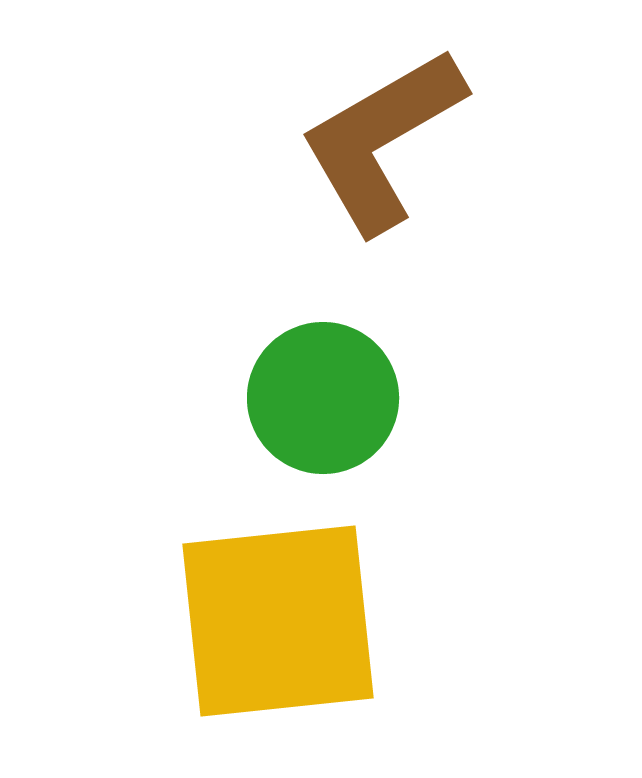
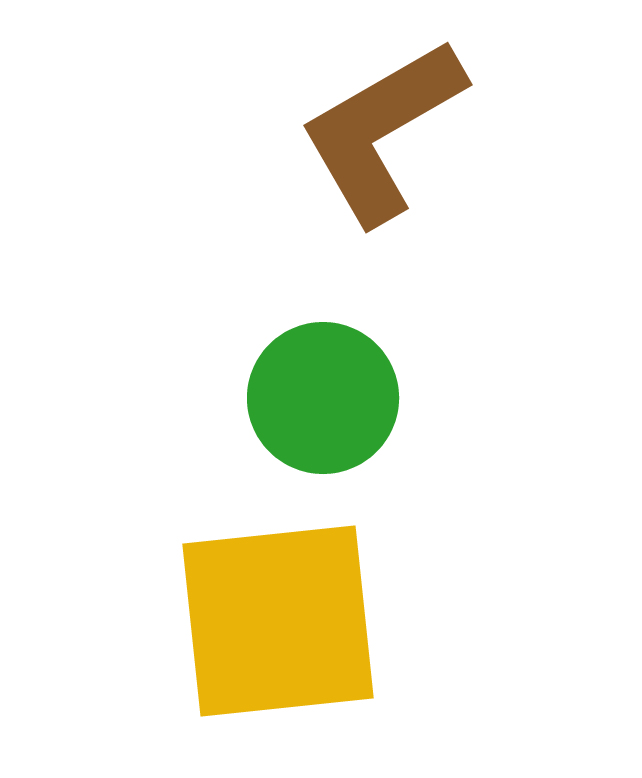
brown L-shape: moved 9 px up
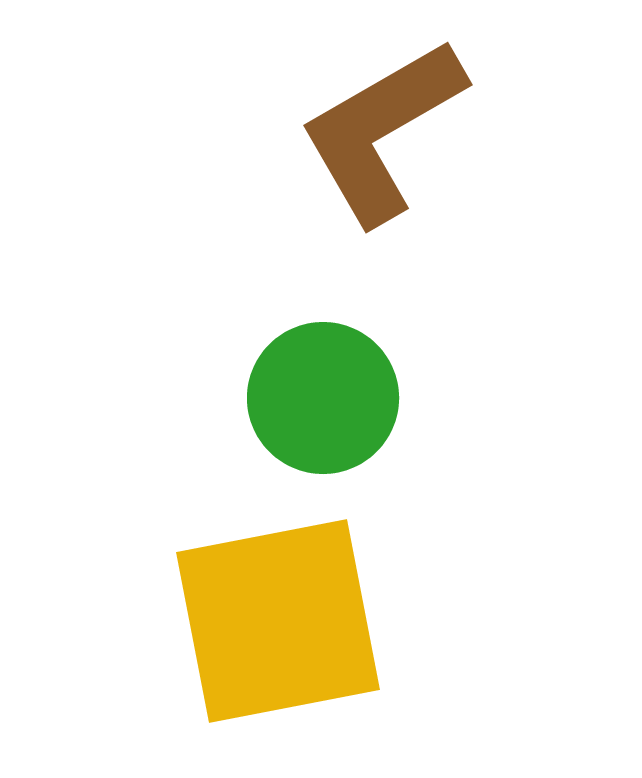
yellow square: rotated 5 degrees counterclockwise
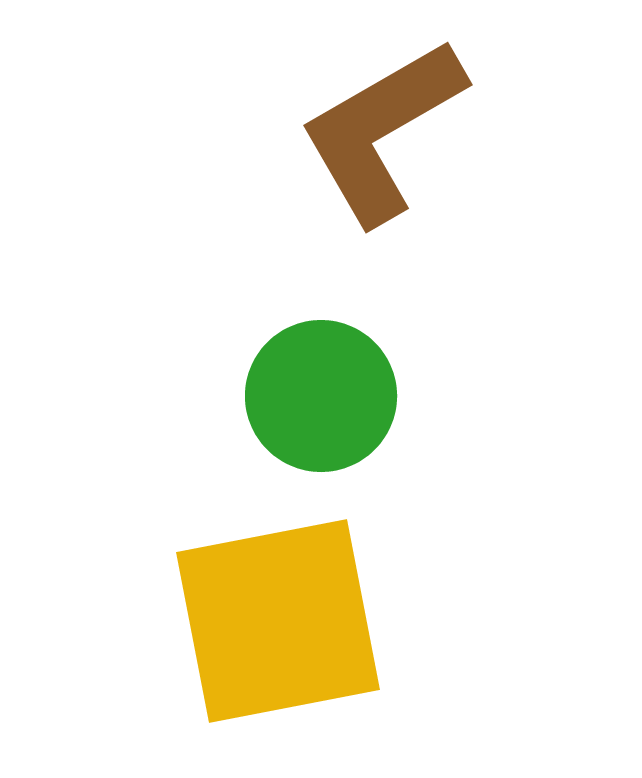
green circle: moved 2 px left, 2 px up
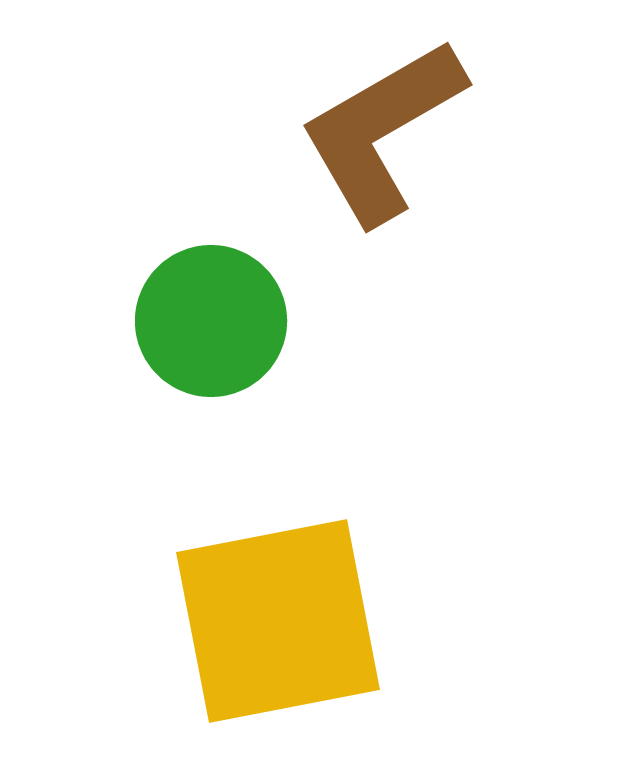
green circle: moved 110 px left, 75 px up
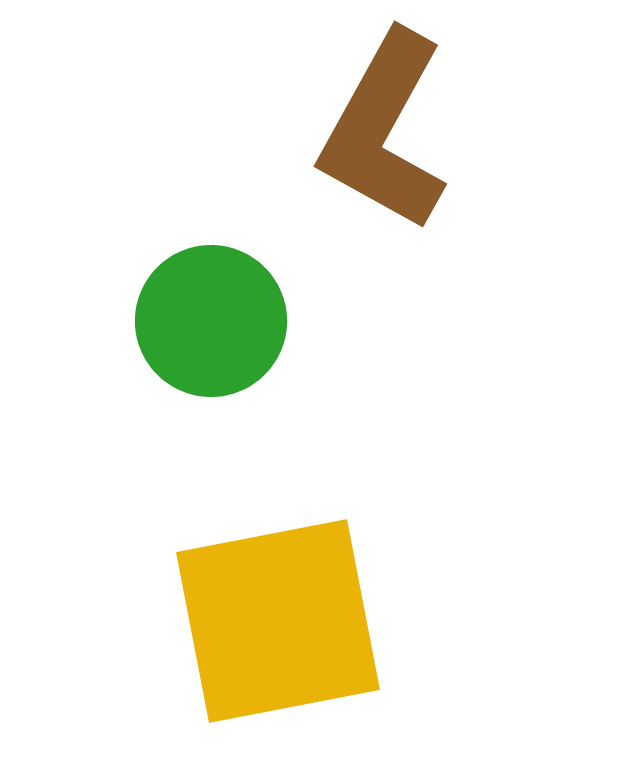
brown L-shape: moved 2 px right; rotated 31 degrees counterclockwise
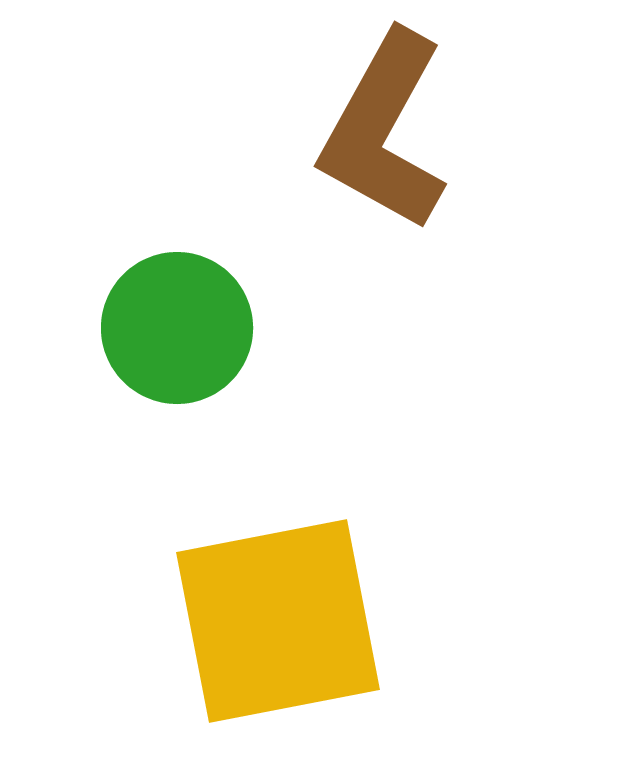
green circle: moved 34 px left, 7 px down
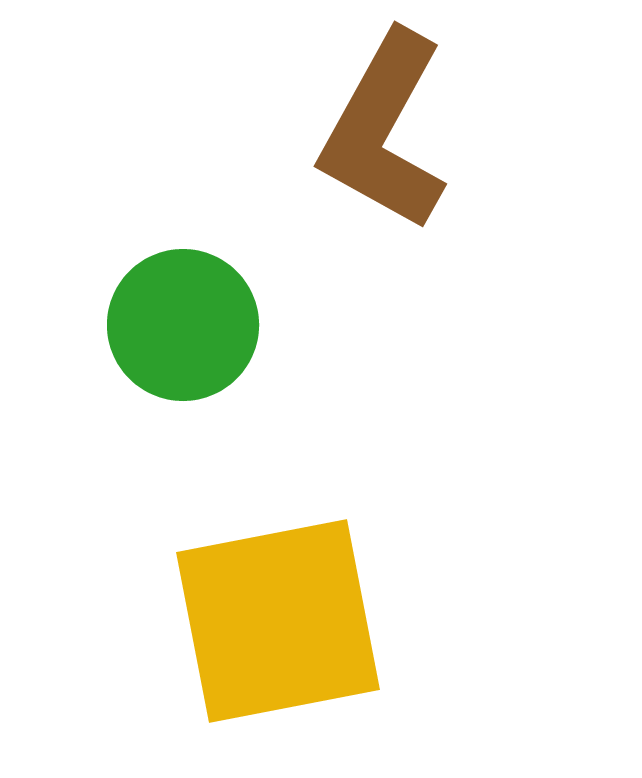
green circle: moved 6 px right, 3 px up
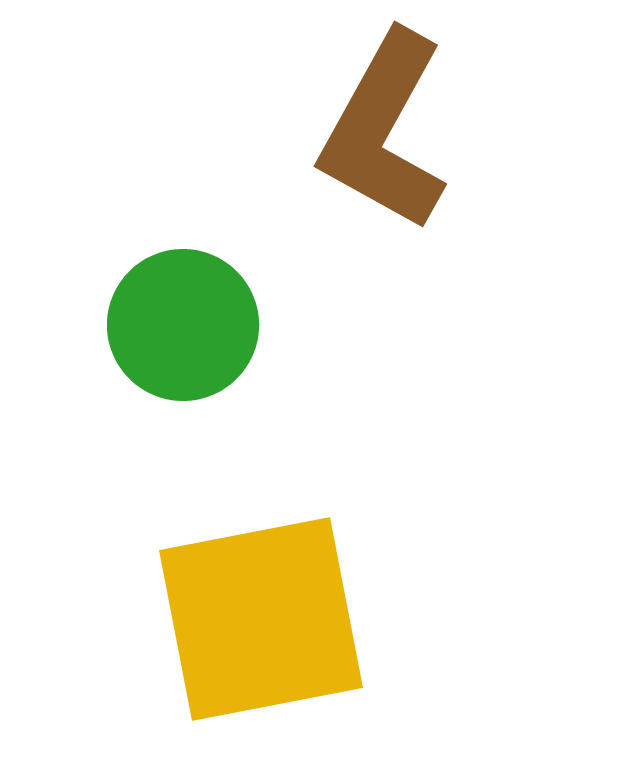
yellow square: moved 17 px left, 2 px up
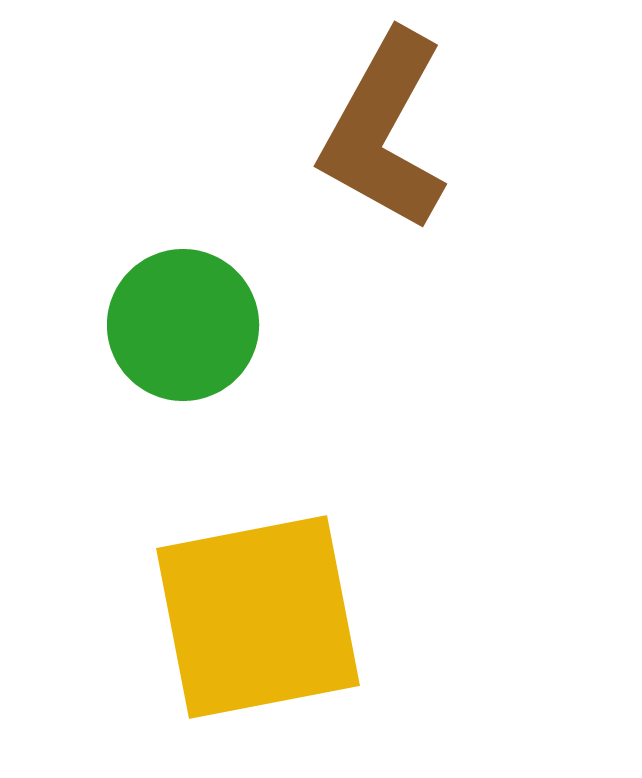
yellow square: moved 3 px left, 2 px up
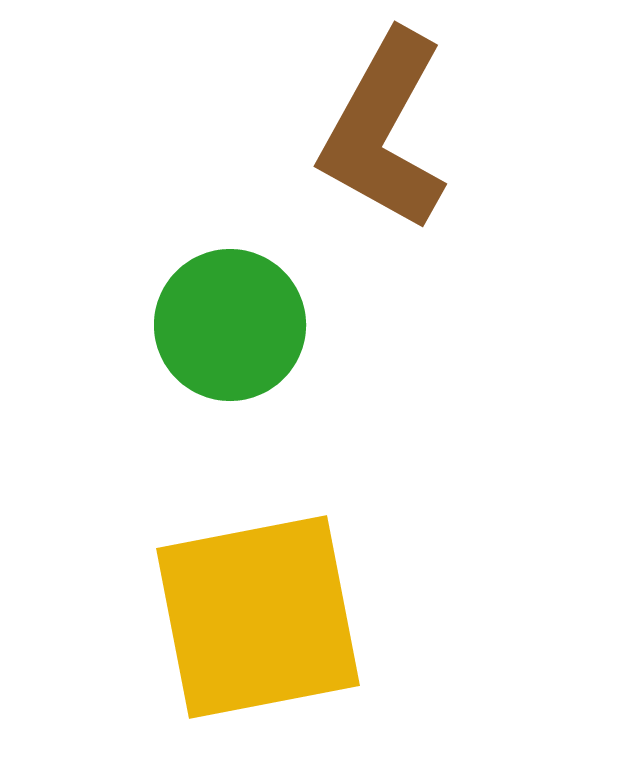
green circle: moved 47 px right
